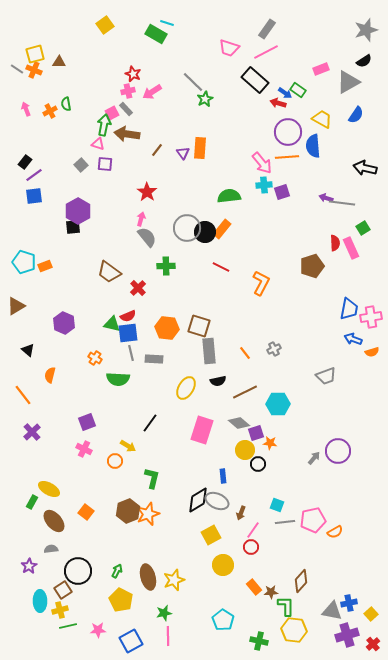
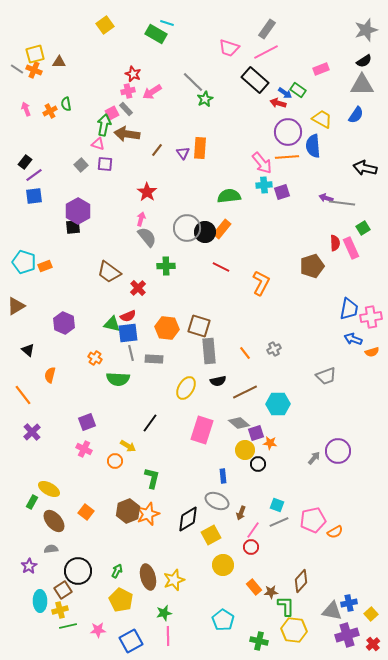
gray triangle at (348, 82): moved 14 px right, 3 px down; rotated 30 degrees clockwise
black diamond at (198, 500): moved 10 px left, 19 px down
gray line at (285, 522): moved 6 px left; rotated 18 degrees counterclockwise
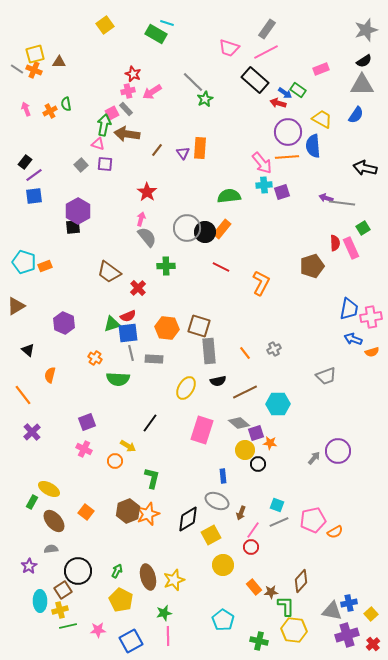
green triangle at (112, 324): rotated 30 degrees counterclockwise
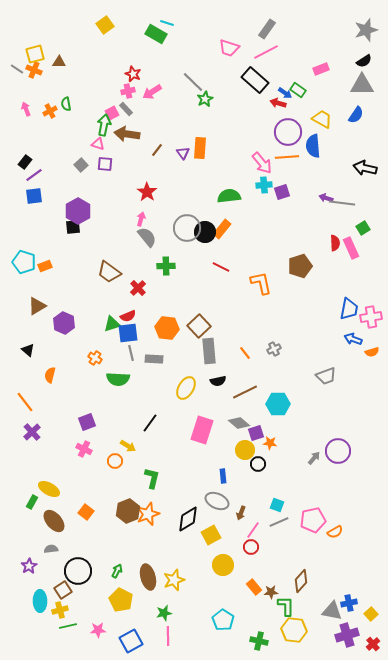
brown pentagon at (312, 266): moved 12 px left
orange L-shape at (261, 283): rotated 40 degrees counterclockwise
brown triangle at (16, 306): moved 21 px right
brown square at (199, 326): rotated 30 degrees clockwise
orange line at (23, 395): moved 2 px right, 7 px down
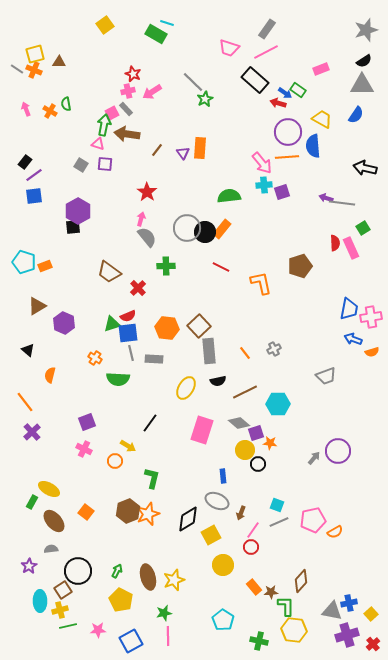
orange cross at (50, 111): rotated 32 degrees counterclockwise
gray square at (81, 165): rotated 16 degrees counterclockwise
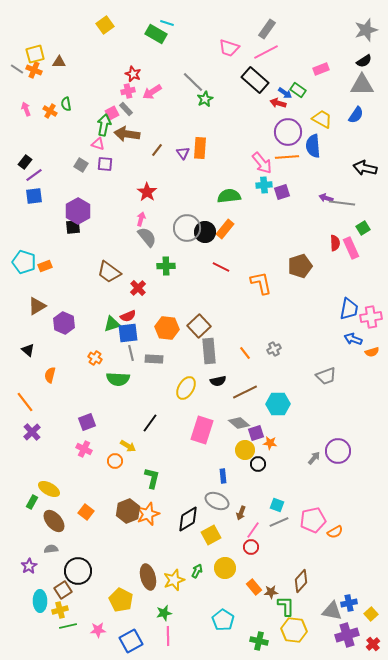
orange rectangle at (222, 229): moved 3 px right
yellow circle at (223, 565): moved 2 px right, 3 px down
green arrow at (117, 571): moved 80 px right
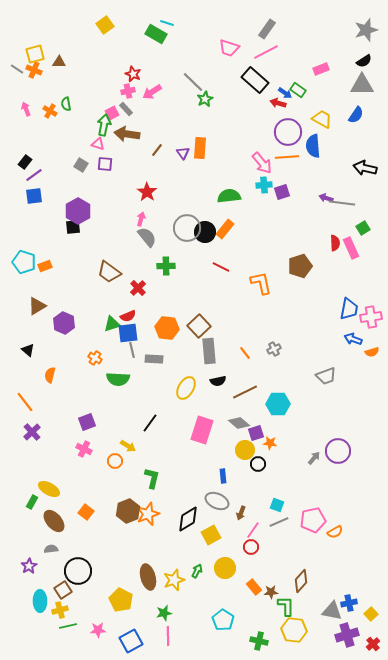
gray line at (131, 353): moved 1 px right, 3 px up
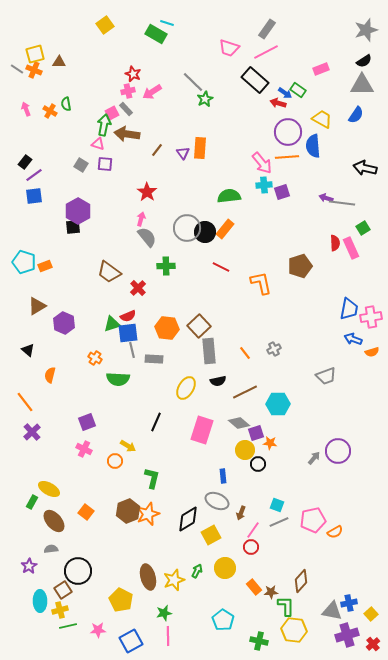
black line at (150, 423): moved 6 px right, 1 px up; rotated 12 degrees counterclockwise
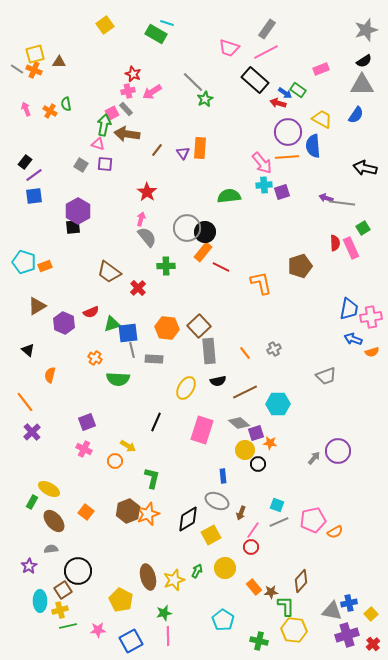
orange rectangle at (225, 229): moved 22 px left, 23 px down
red semicircle at (128, 316): moved 37 px left, 4 px up
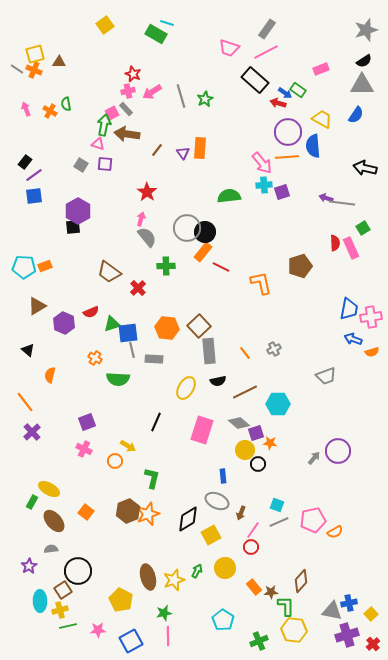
gray line at (193, 82): moved 12 px left, 14 px down; rotated 30 degrees clockwise
cyan pentagon at (24, 262): moved 5 px down; rotated 15 degrees counterclockwise
green cross at (259, 641): rotated 36 degrees counterclockwise
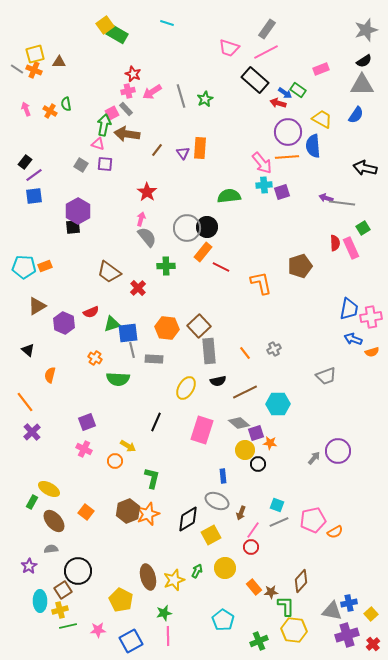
green rectangle at (156, 34): moved 39 px left
black circle at (205, 232): moved 2 px right, 5 px up
